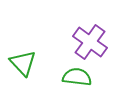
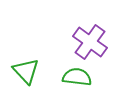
green triangle: moved 3 px right, 8 px down
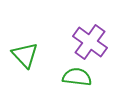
green triangle: moved 1 px left, 16 px up
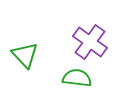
green semicircle: moved 1 px down
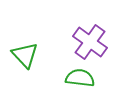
green semicircle: moved 3 px right
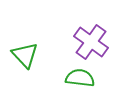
purple cross: moved 1 px right
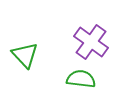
green semicircle: moved 1 px right, 1 px down
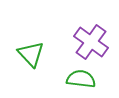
green triangle: moved 6 px right, 1 px up
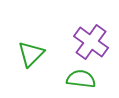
green triangle: rotated 28 degrees clockwise
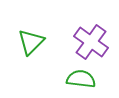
green triangle: moved 12 px up
